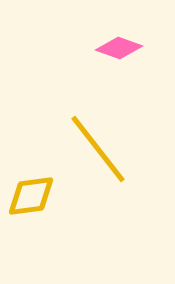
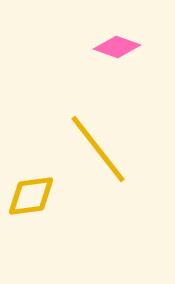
pink diamond: moved 2 px left, 1 px up
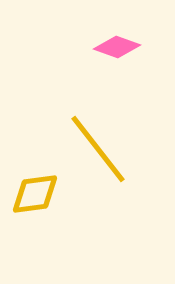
yellow diamond: moved 4 px right, 2 px up
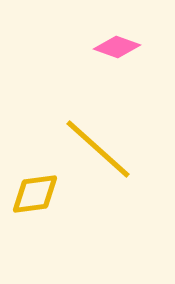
yellow line: rotated 10 degrees counterclockwise
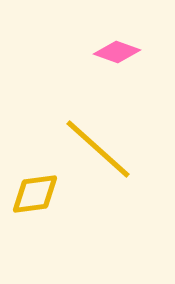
pink diamond: moved 5 px down
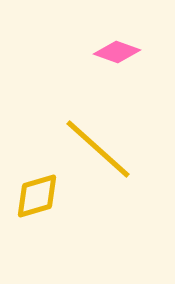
yellow diamond: moved 2 px right, 2 px down; rotated 9 degrees counterclockwise
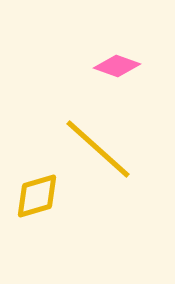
pink diamond: moved 14 px down
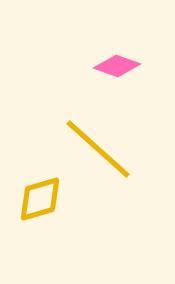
yellow diamond: moved 3 px right, 3 px down
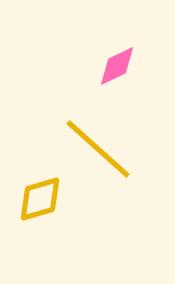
pink diamond: rotated 45 degrees counterclockwise
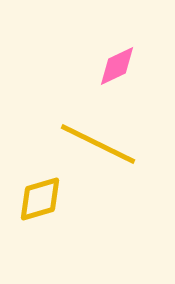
yellow line: moved 5 px up; rotated 16 degrees counterclockwise
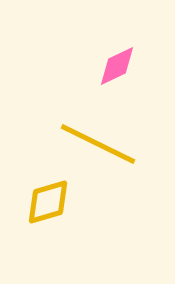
yellow diamond: moved 8 px right, 3 px down
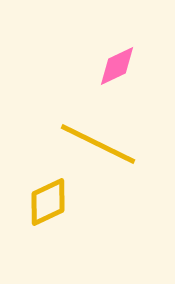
yellow diamond: rotated 9 degrees counterclockwise
